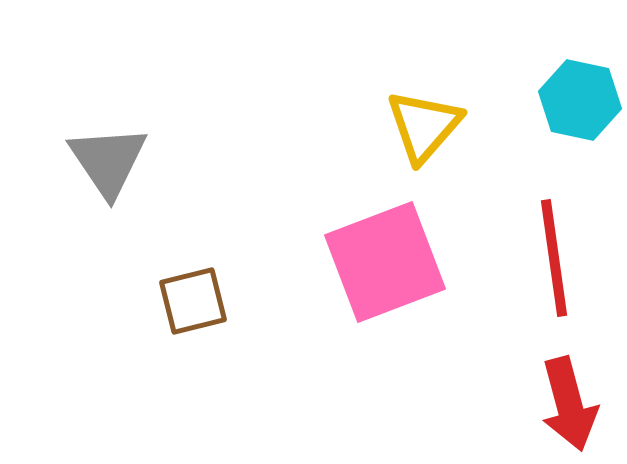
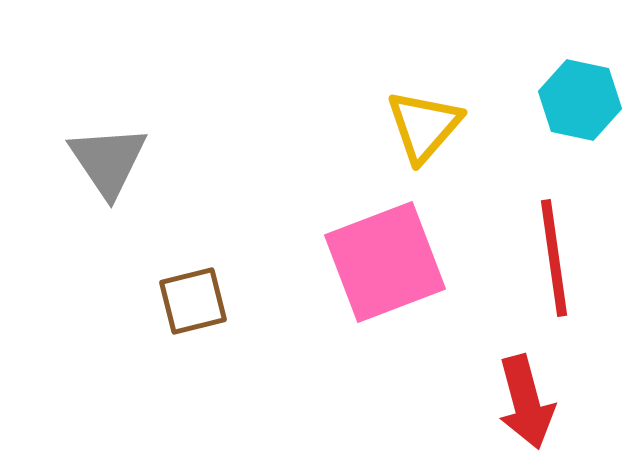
red arrow: moved 43 px left, 2 px up
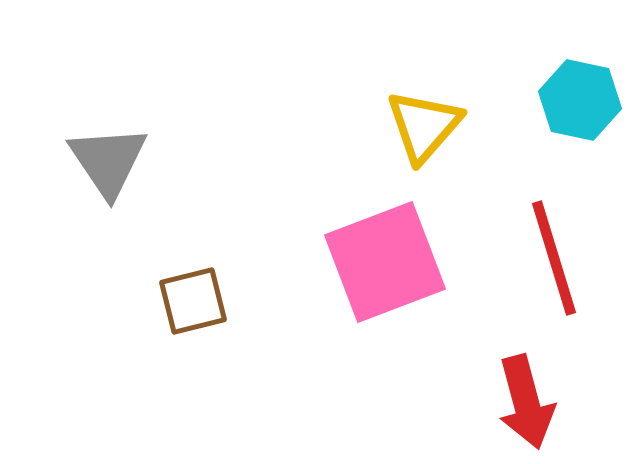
red line: rotated 9 degrees counterclockwise
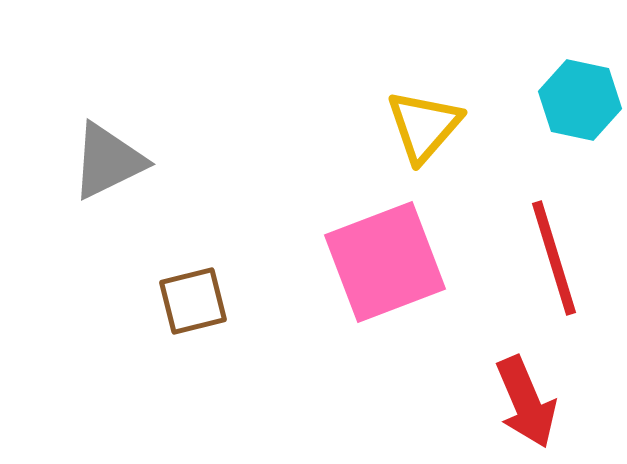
gray triangle: rotated 38 degrees clockwise
red arrow: rotated 8 degrees counterclockwise
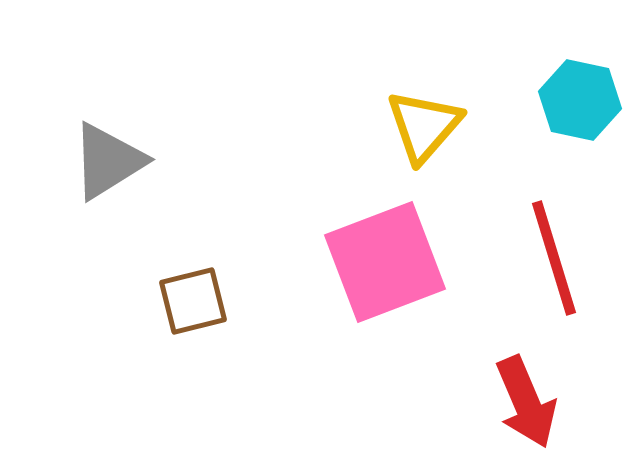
gray triangle: rotated 6 degrees counterclockwise
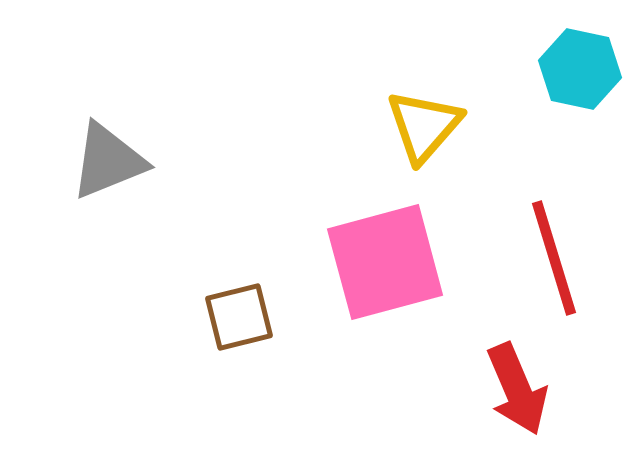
cyan hexagon: moved 31 px up
gray triangle: rotated 10 degrees clockwise
pink square: rotated 6 degrees clockwise
brown square: moved 46 px right, 16 px down
red arrow: moved 9 px left, 13 px up
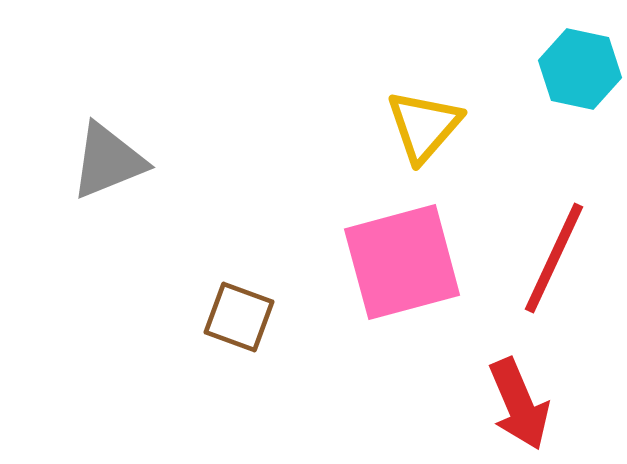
red line: rotated 42 degrees clockwise
pink square: moved 17 px right
brown square: rotated 34 degrees clockwise
red arrow: moved 2 px right, 15 px down
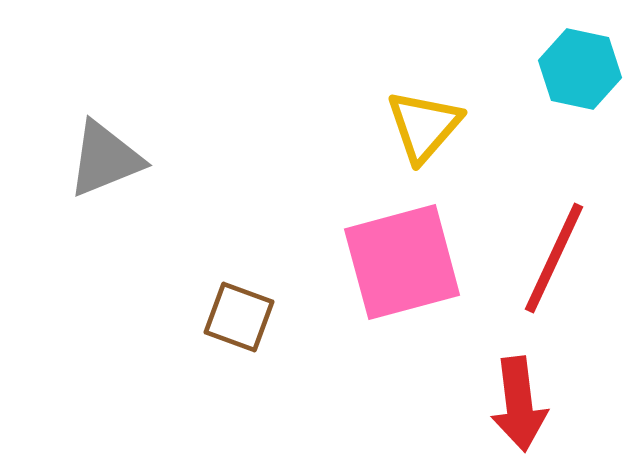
gray triangle: moved 3 px left, 2 px up
red arrow: rotated 16 degrees clockwise
